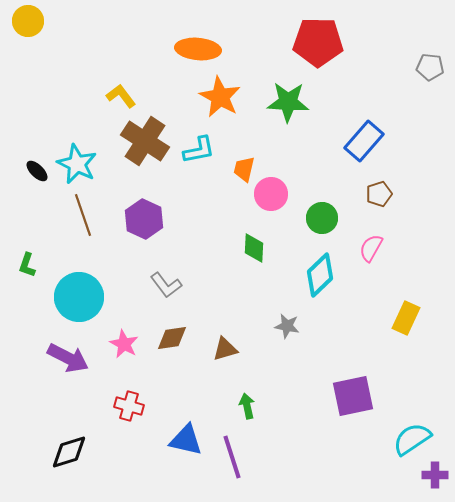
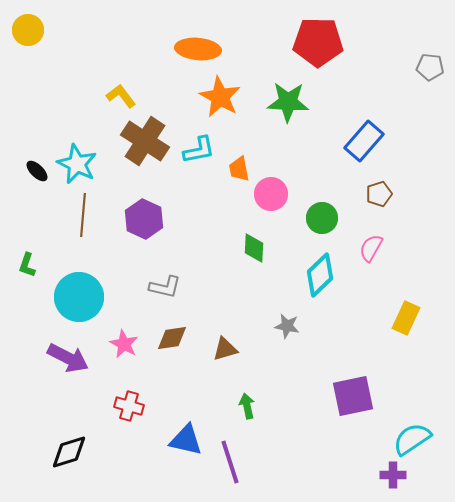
yellow circle: moved 9 px down
orange trapezoid: moved 5 px left; rotated 24 degrees counterclockwise
brown line: rotated 24 degrees clockwise
gray L-shape: moved 1 px left, 2 px down; rotated 40 degrees counterclockwise
purple line: moved 2 px left, 5 px down
purple cross: moved 42 px left
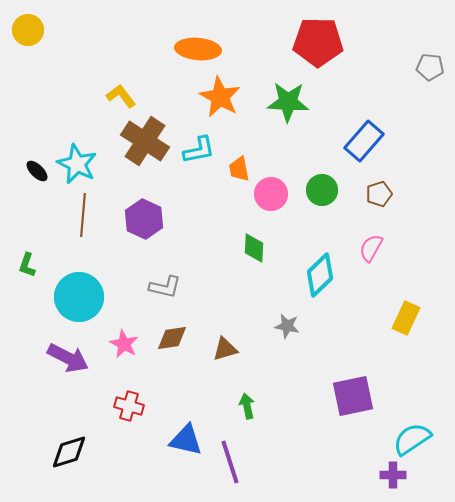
green circle: moved 28 px up
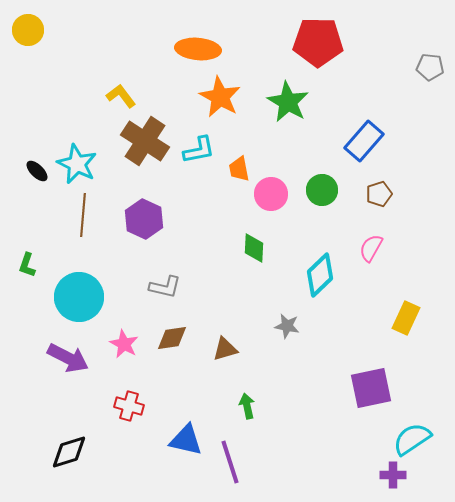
green star: rotated 27 degrees clockwise
purple square: moved 18 px right, 8 px up
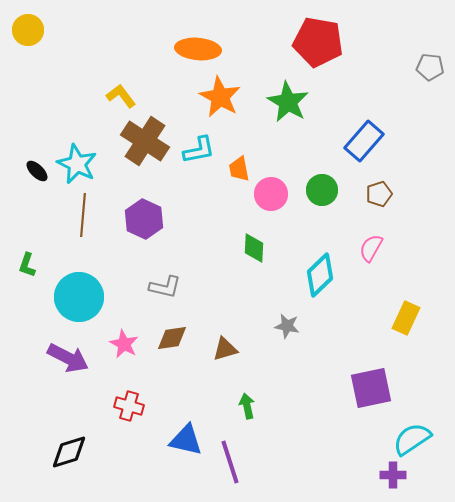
red pentagon: rotated 9 degrees clockwise
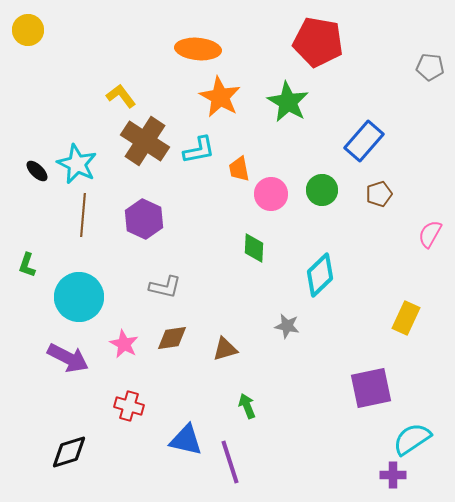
pink semicircle: moved 59 px right, 14 px up
green arrow: rotated 10 degrees counterclockwise
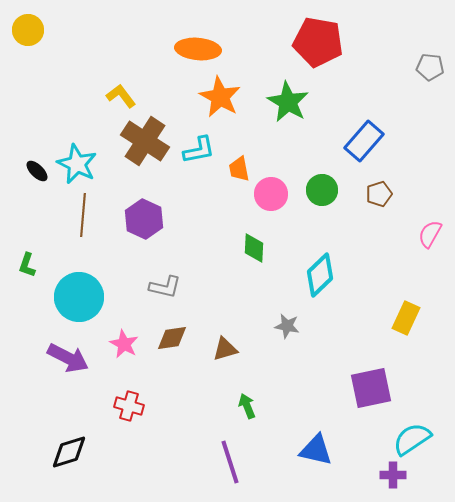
blue triangle: moved 130 px right, 10 px down
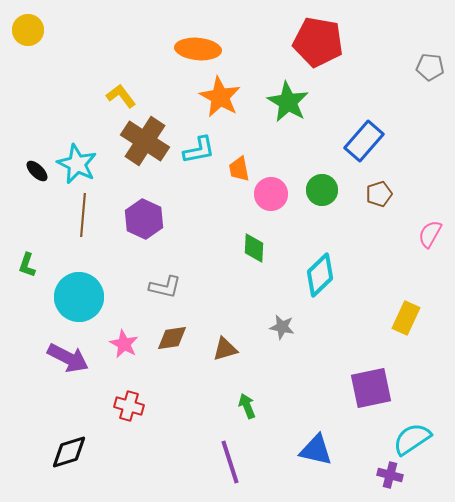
gray star: moved 5 px left, 1 px down
purple cross: moved 3 px left; rotated 15 degrees clockwise
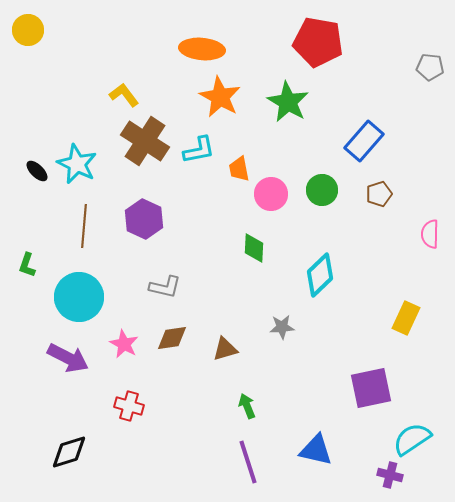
orange ellipse: moved 4 px right
yellow L-shape: moved 3 px right, 1 px up
brown line: moved 1 px right, 11 px down
pink semicircle: rotated 28 degrees counterclockwise
gray star: rotated 15 degrees counterclockwise
purple line: moved 18 px right
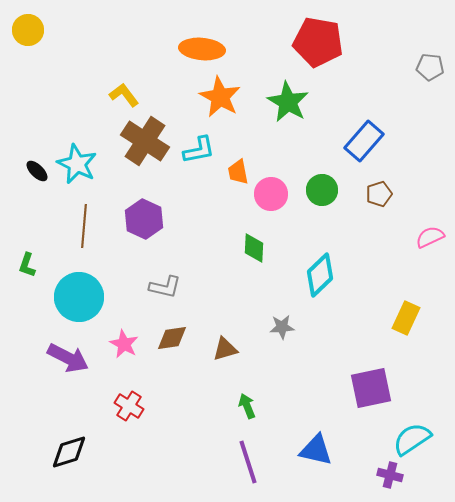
orange trapezoid: moved 1 px left, 3 px down
pink semicircle: moved 3 px down; rotated 64 degrees clockwise
red cross: rotated 16 degrees clockwise
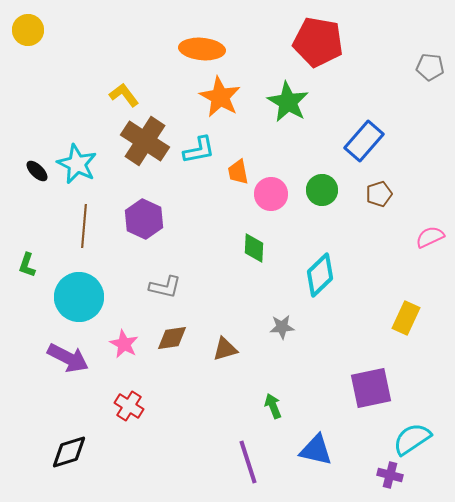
green arrow: moved 26 px right
